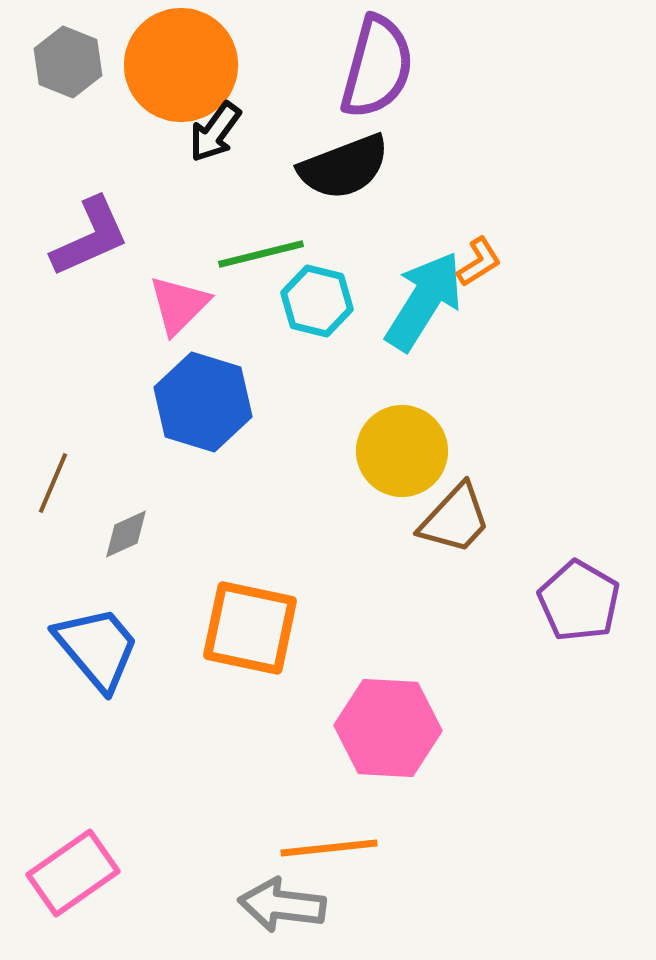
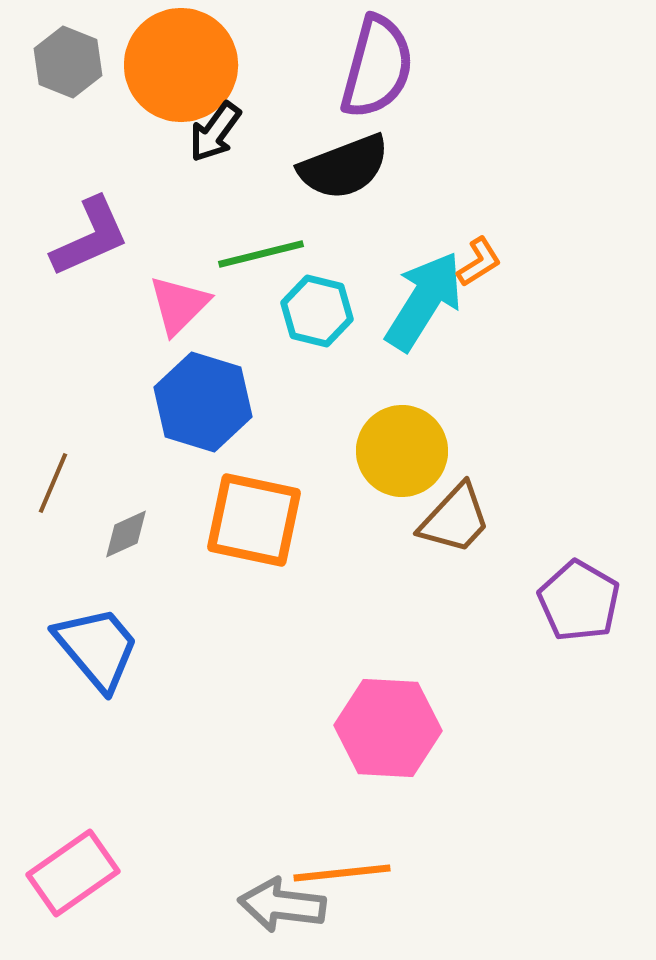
cyan hexagon: moved 10 px down
orange square: moved 4 px right, 108 px up
orange line: moved 13 px right, 25 px down
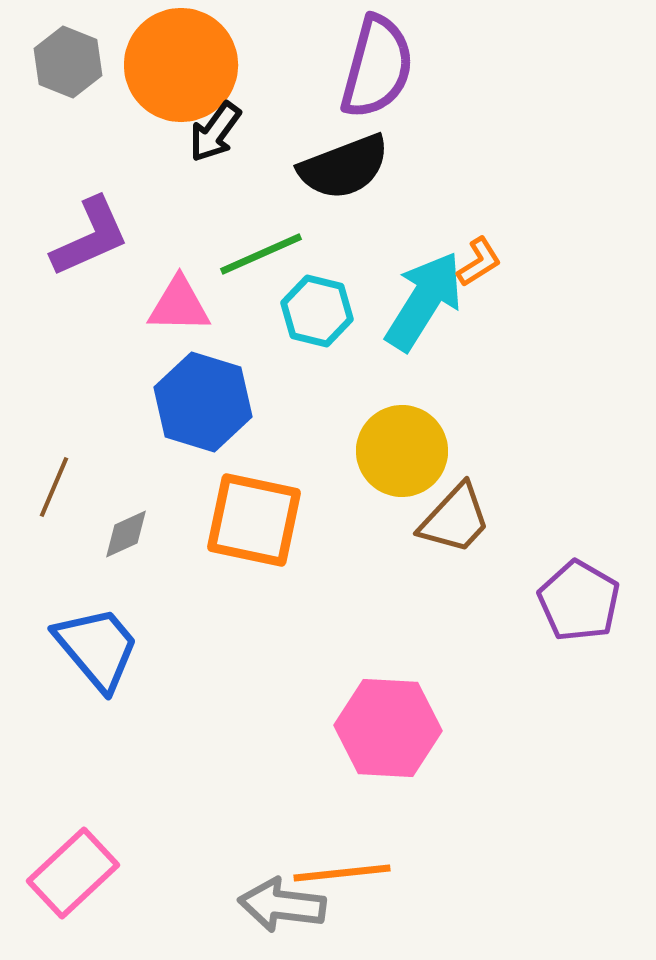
green line: rotated 10 degrees counterclockwise
pink triangle: rotated 46 degrees clockwise
brown line: moved 1 px right, 4 px down
pink rectangle: rotated 8 degrees counterclockwise
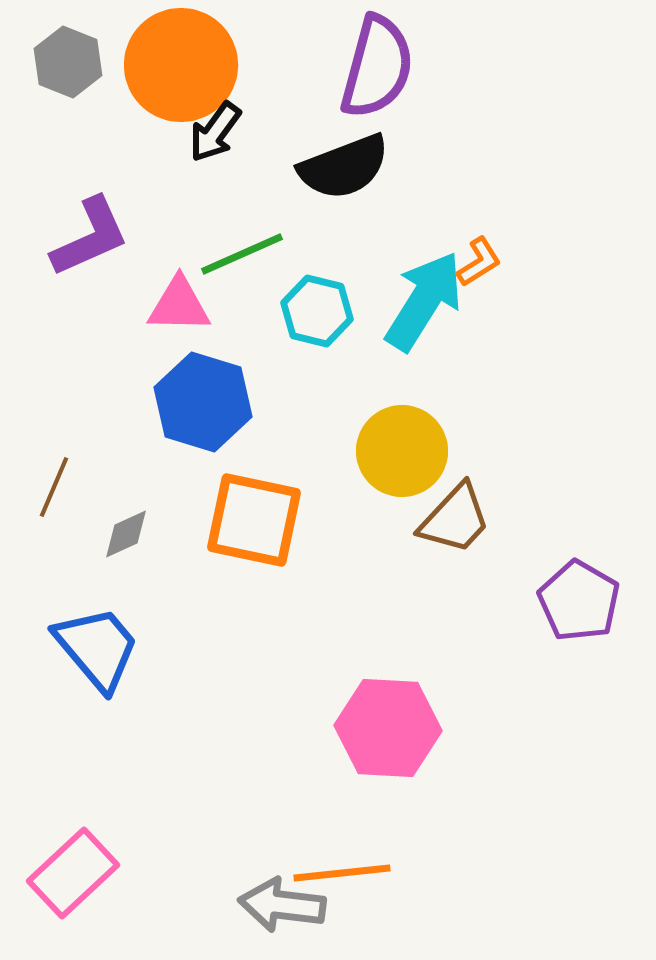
green line: moved 19 px left
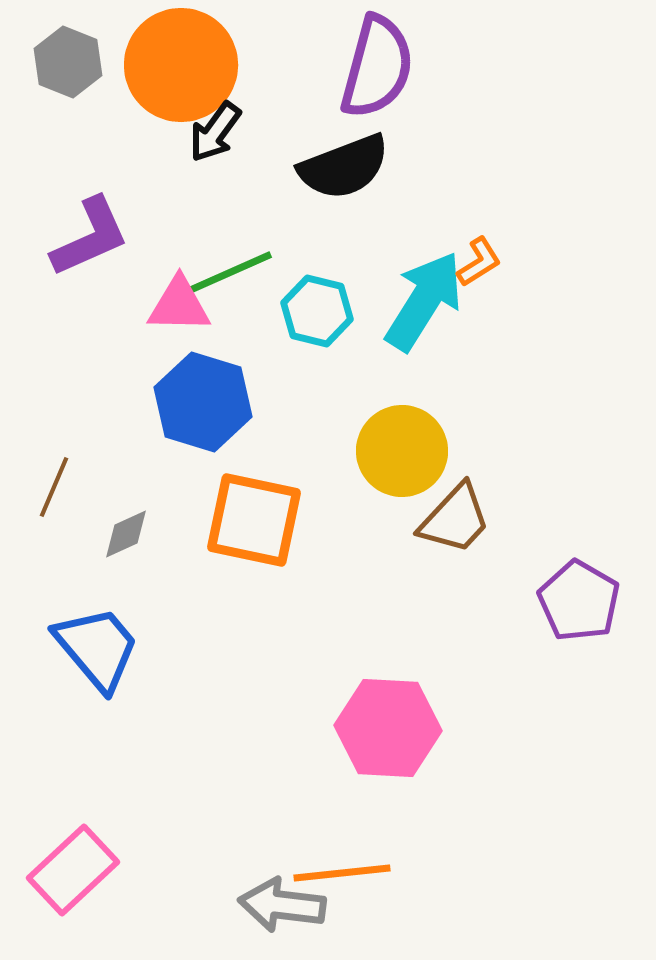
green line: moved 11 px left, 18 px down
pink rectangle: moved 3 px up
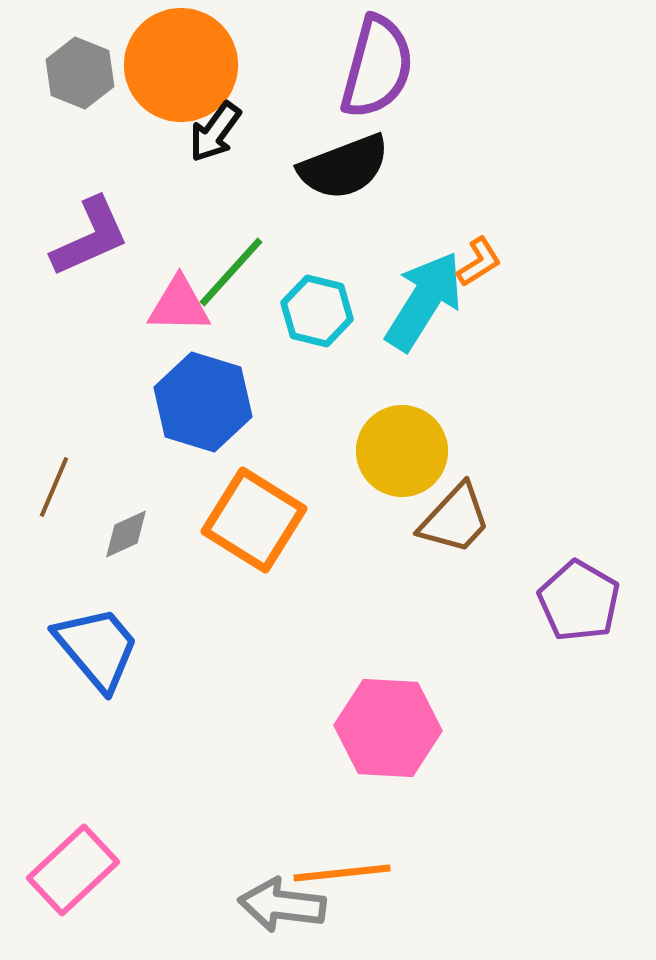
gray hexagon: moved 12 px right, 11 px down
green line: rotated 24 degrees counterclockwise
orange square: rotated 20 degrees clockwise
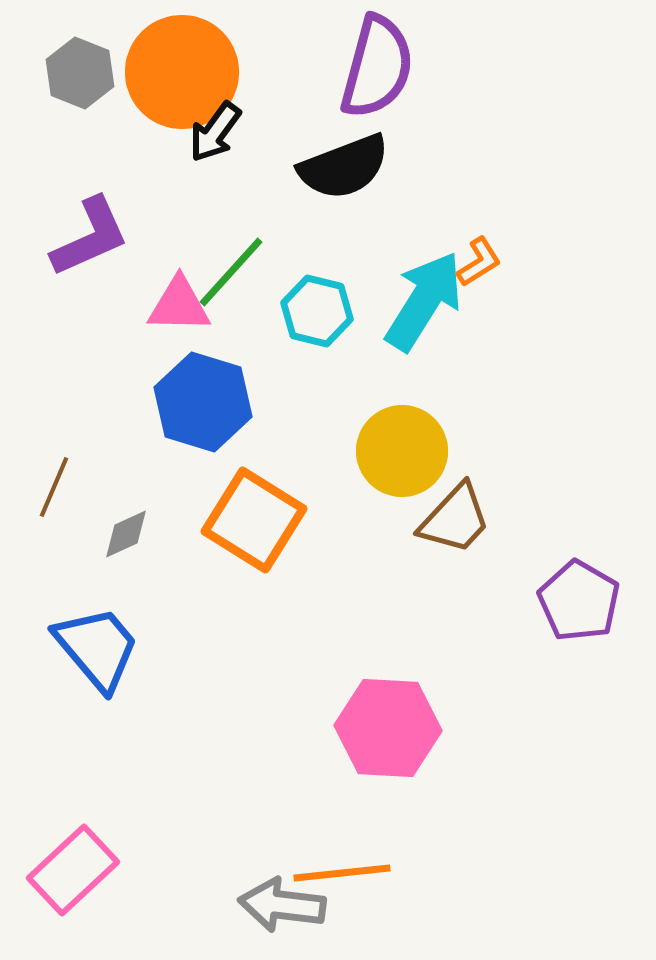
orange circle: moved 1 px right, 7 px down
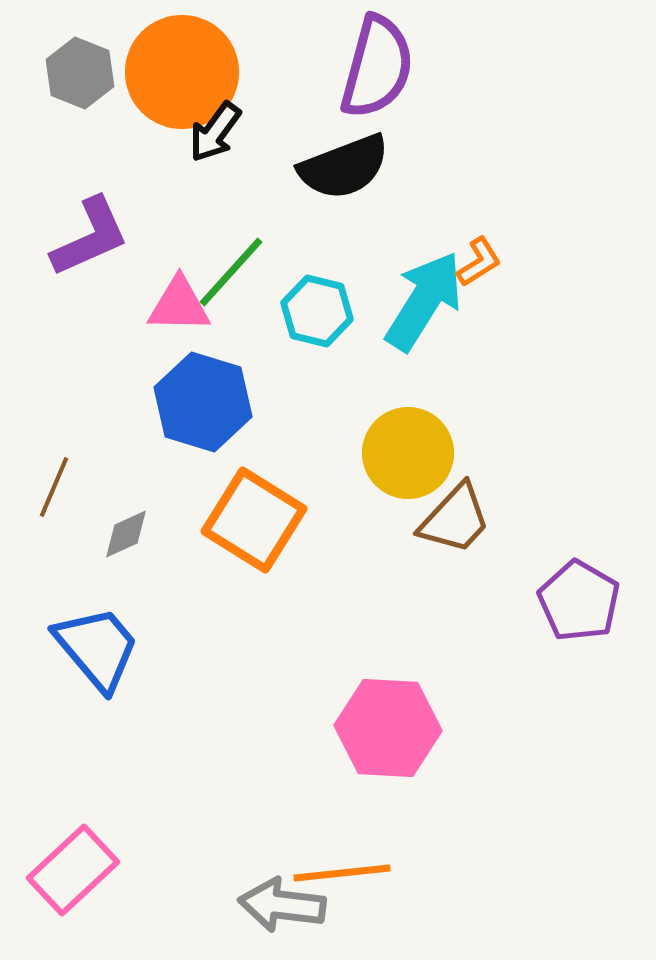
yellow circle: moved 6 px right, 2 px down
